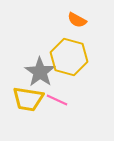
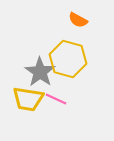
orange semicircle: moved 1 px right
yellow hexagon: moved 1 px left, 2 px down
pink line: moved 1 px left, 1 px up
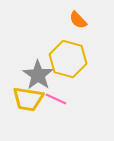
orange semicircle: rotated 18 degrees clockwise
gray star: moved 2 px left, 3 px down
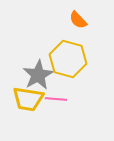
gray star: rotated 8 degrees clockwise
pink line: rotated 20 degrees counterclockwise
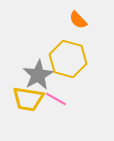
pink line: rotated 25 degrees clockwise
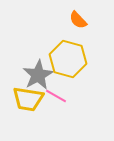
pink line: moved 3 px up
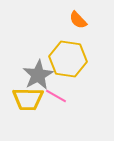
yellow hexagon: rotated 6 degrees counterclockwise
yellow trapezoid: rotated 8 degrees counterclockwise
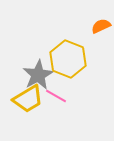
orange semicircle: moved 23 px right, 6 px down; rotated 108 degrees clockwise
yellow hexagon: rotated 12 degrees clockwise
yellow trapezoid: rotated 32 degrees counterclockwise
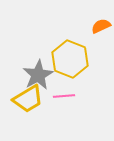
yellow hexagon: moved 2 px right
pink line: moved 8 px right; rotated 35 degrees counterclockwise
